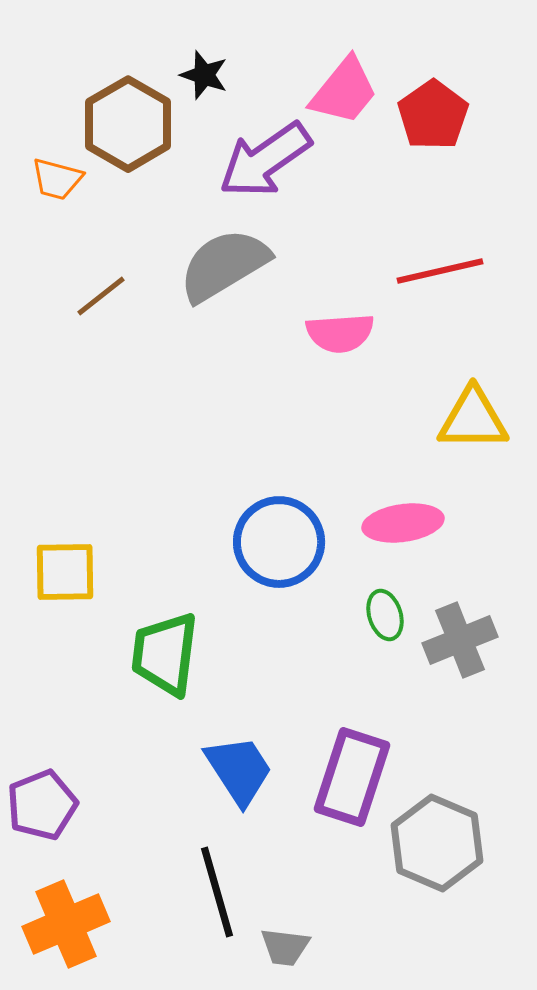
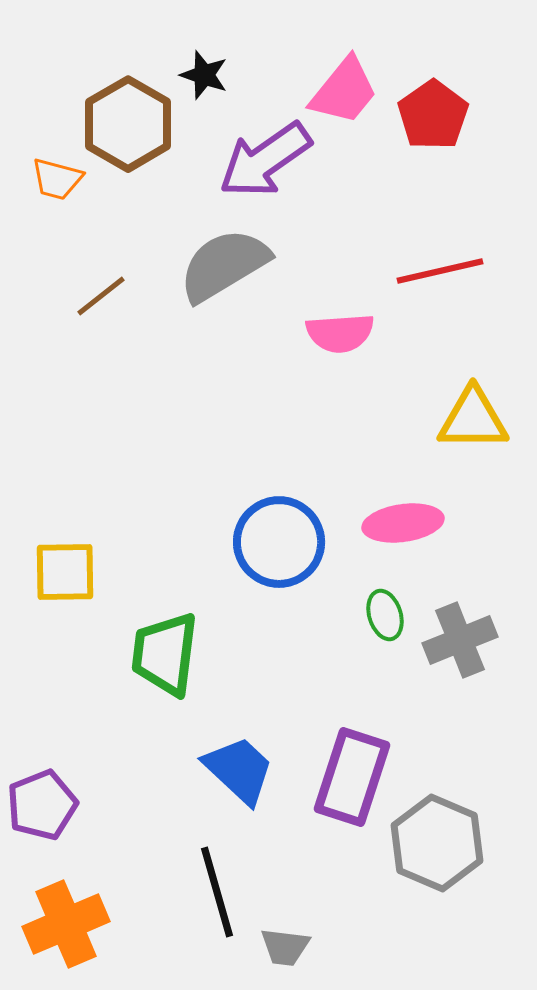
blue trapezoid: rotated 14 degrees counterclockwise
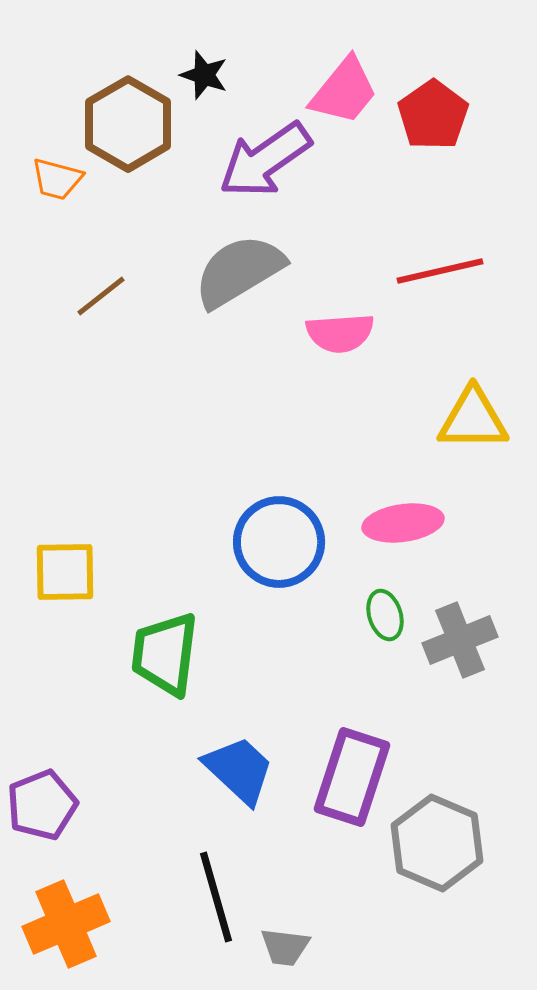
gray semicircle: moved 15 px right, 6 px down
black line: moved 1 px left, 5 px down
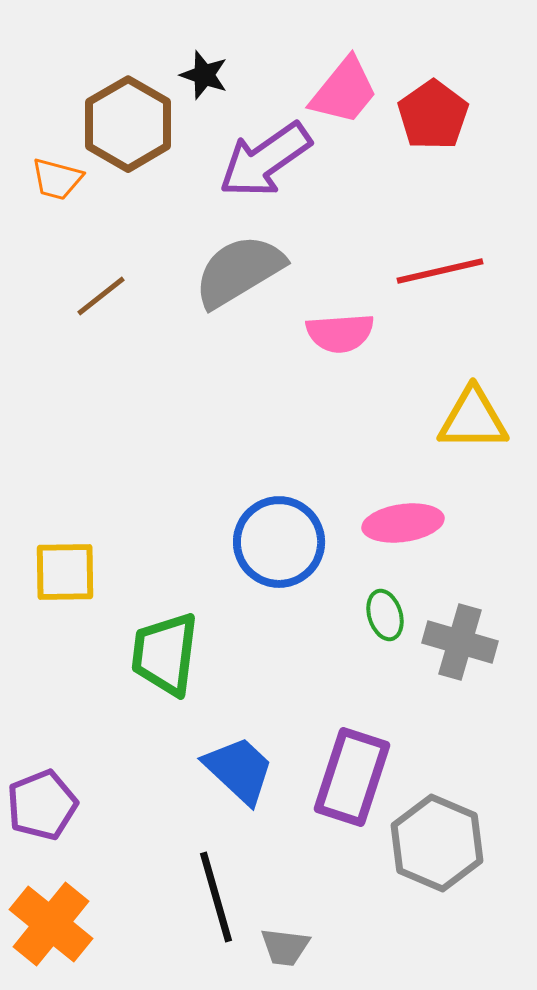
gray cross: moved 2 px down; rotated 38 degrees clockwise
orange cross: moved 15 px left; rotated 28 degrees counterclockwise
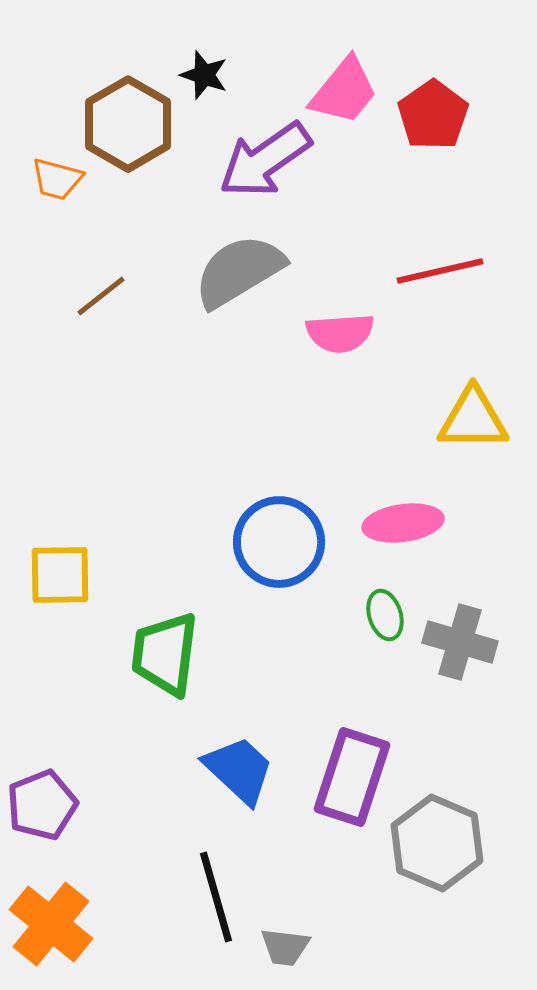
yellow square: moved 5 px left, 3 px down
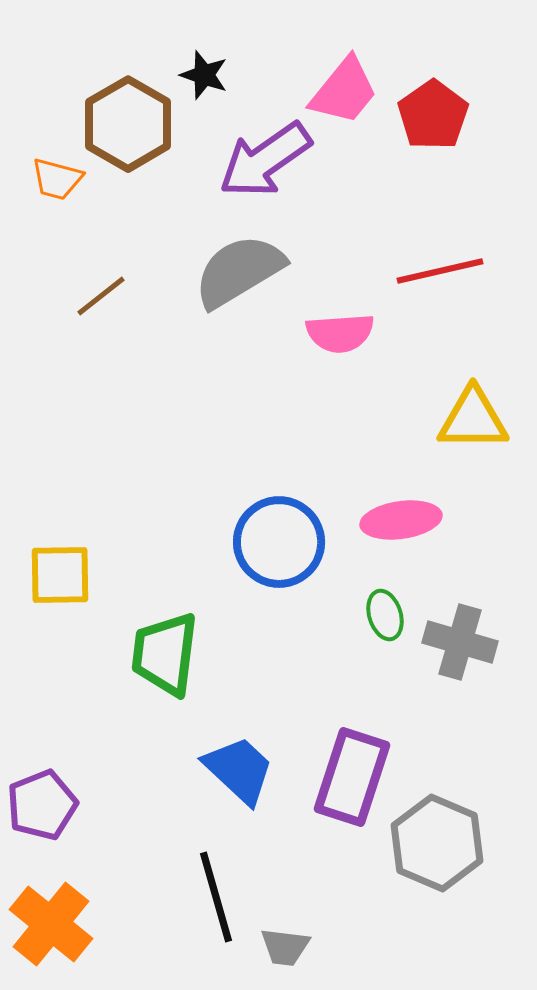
pink ellipse: moved 2 px left, 3 px up
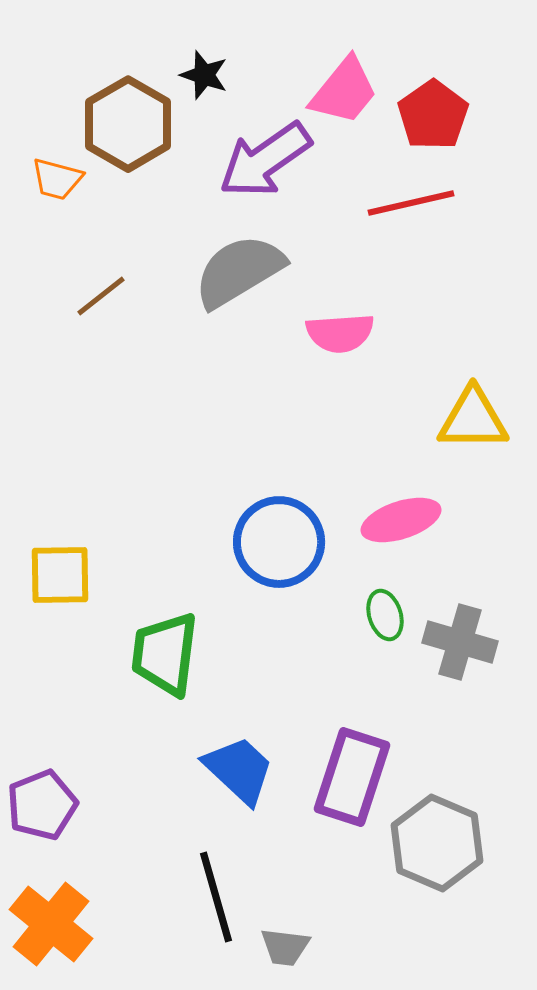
red line: moved 29 px left, 68 px up
pink ellipse: rotated 10 degrees counterclockwise
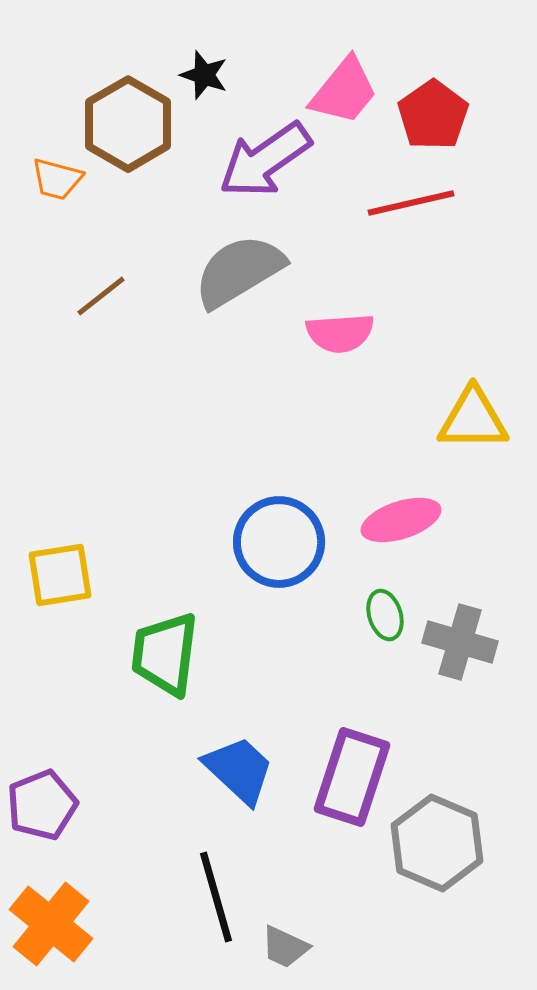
yellow square: rotated 8 degrees counterclockwise
gray trapezoid: rotated 18 degrees clockwise
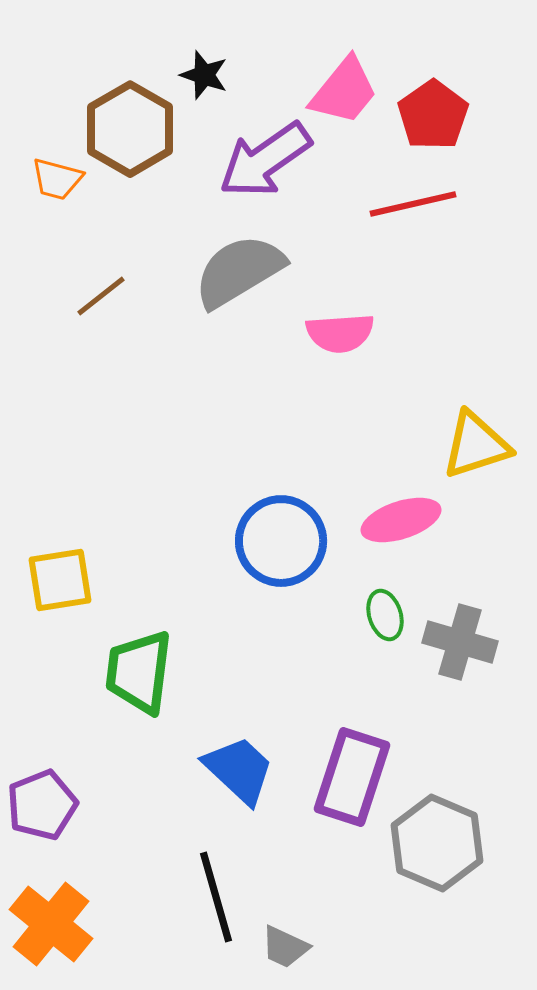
brown hexagon: moved 2 px right, 5 px down
red line: moved 2 px right, 1 px down
yellow triangle: moved 3 px right, 26 px down; rotated 18 degrees counterclockwise
blue circle: moved 2 px right, 1 px up
yellow square: moved 5 px down
green trapezoid: moved 26 px left, 18 px down
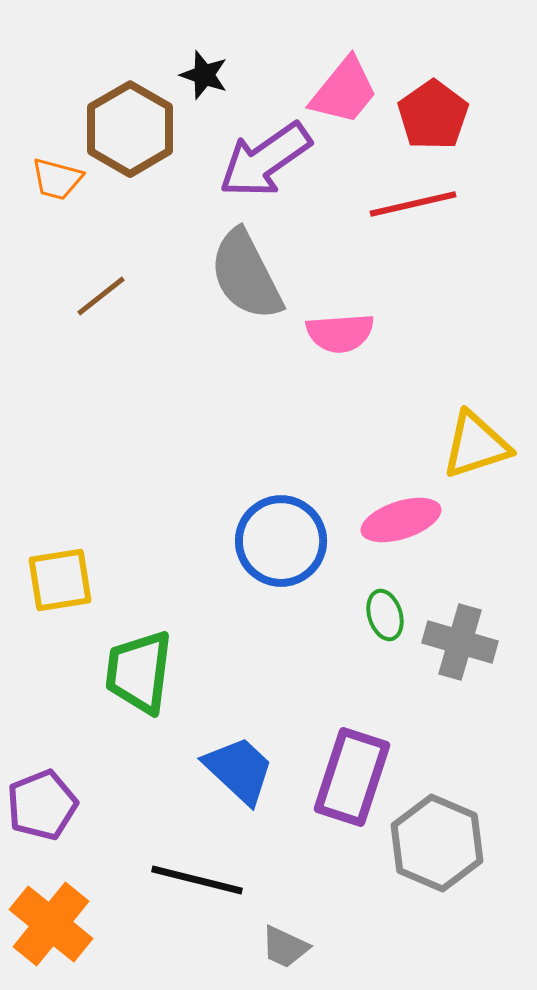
gray semicircle: moved 7 px right, 4 px down; rotated 86 degrees counterclockwise
black line: moved 19 px left, 17 px up; rotated 60 degrees counterclockwise
